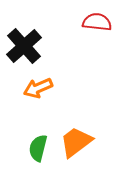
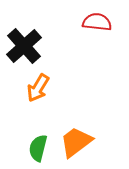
orange arrow: rotated 36 degrees counterclockwise
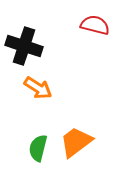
red semicircle: moved 2 px left, 3 px down; rotated 8 degrees clockwise
black cross: rotated 30 degrees counterclockwise
orange arrow: rotated 88 degrees counterclockwise
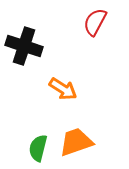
red semicircle: moved 3 px up; rotated 76 degrees counterclockwise
orange arrow: moved 25 px right, 1 px down
orange trapezoid: rotated 18 degrees clockwise
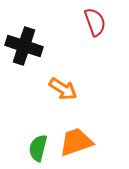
red semicircle: rotated 132 degrees clockwise
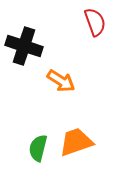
orange arrow: moved 2 px left, 8 px up
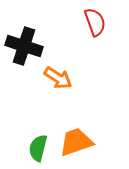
orange arrow: moved 3 px left, 3 px up
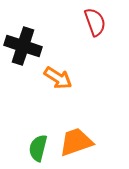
black cross: moved 1 px left
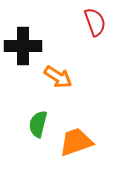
black cross: rotated 18 degrees counterclockwise
orange arrow: moved 1 px up
green semicircle: moved 24 px up
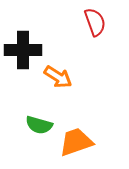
black cross: moved 4 px down
green semicircle: moved 1 px right, 1 px down; rotated 88 degrees counterclockwise
